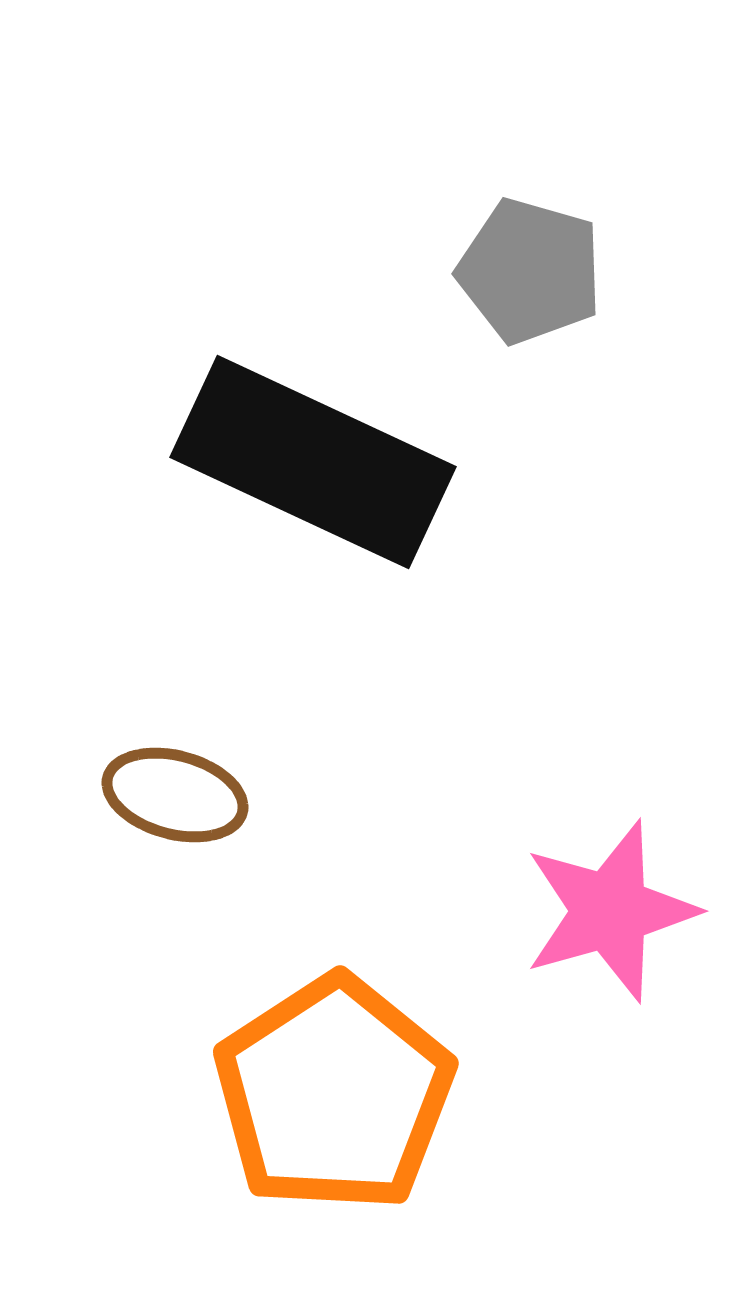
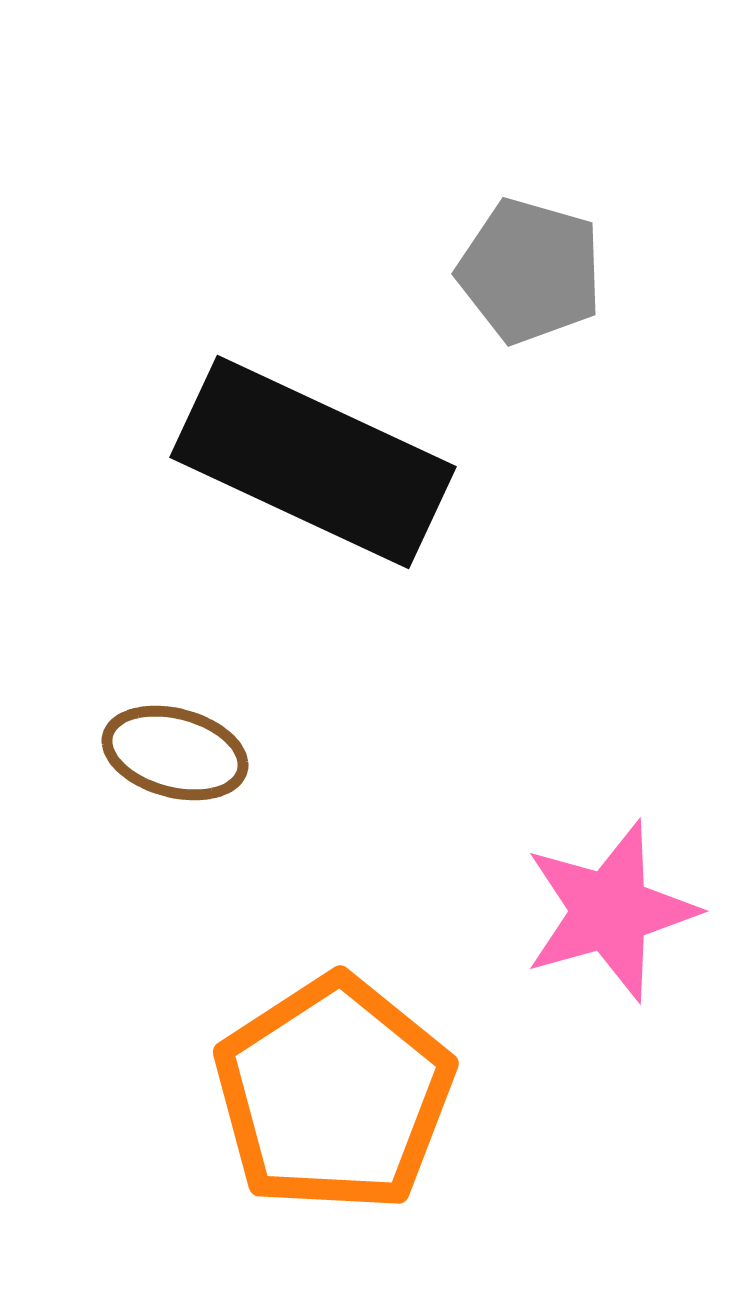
brown ellipse: moved 42 px up
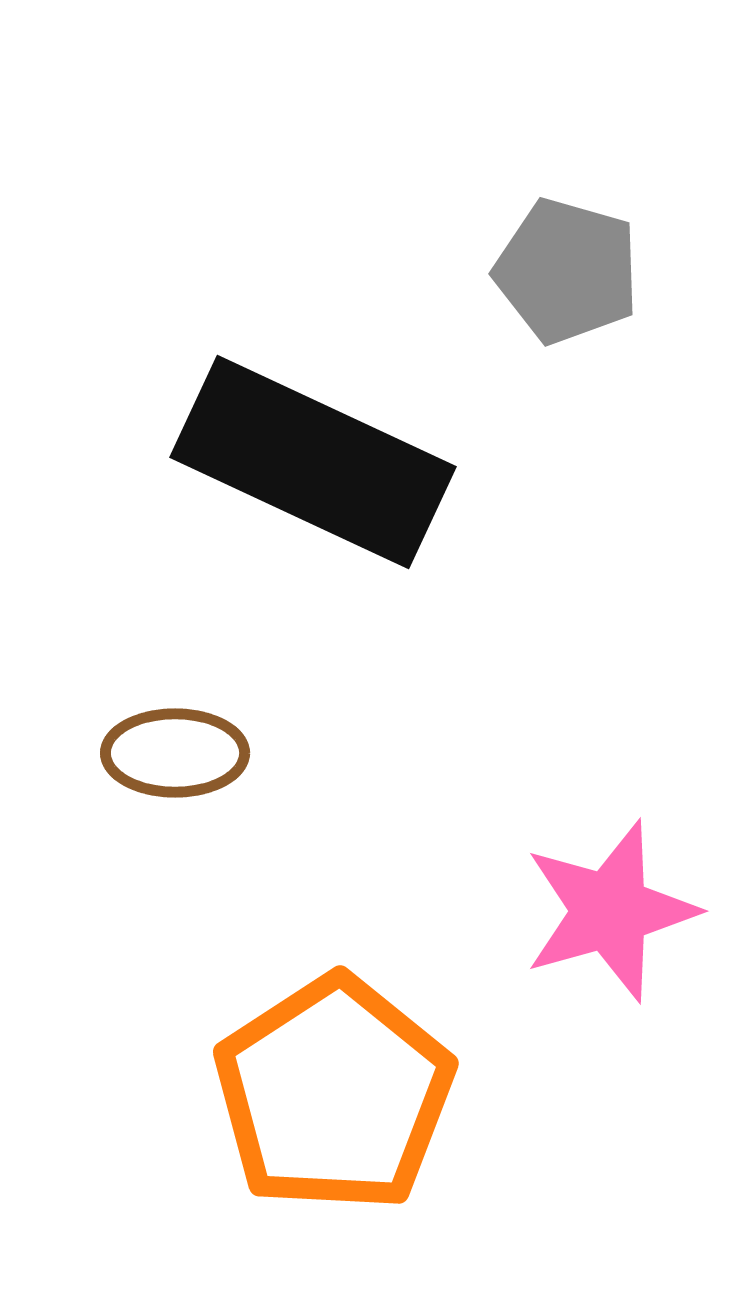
gray pentagon: moved 37 px right
brown ellipse: rotated 15 degrees counterclockwise
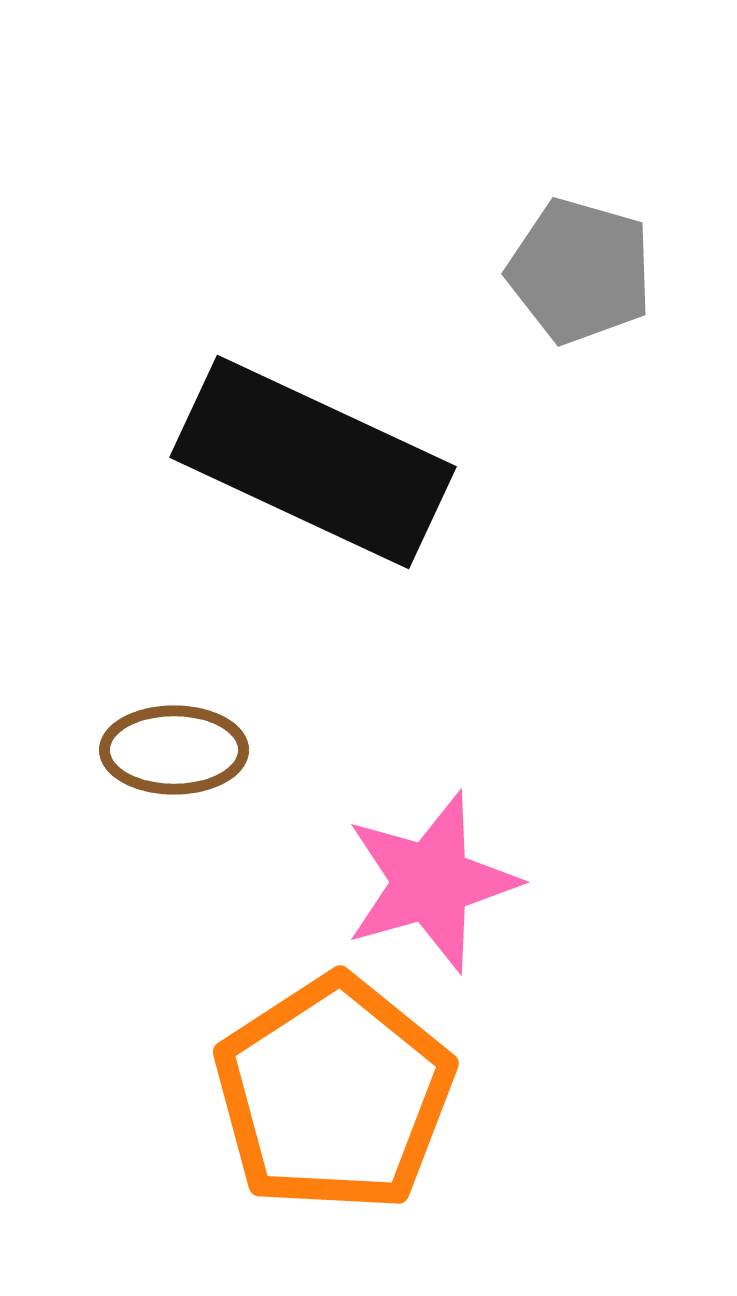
gray pentagon: moved 13 px right
brown ellipse: moved 1 px left, 3 px up
pink star: moved 179 px left, 29 px up
